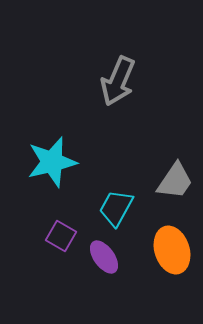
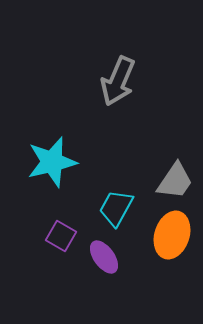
orange ellipse: moved 15 px up; rotated 36 degrees clockwise
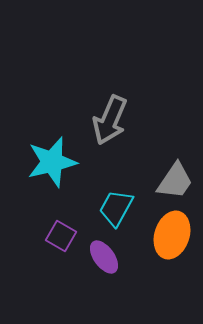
gray arrow: moved 8 px left, 39 px down
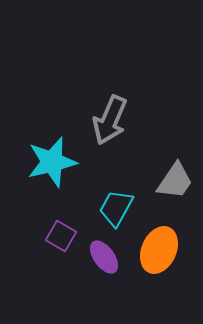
orange ellipse: moved 13 px left, 15 px down; rotated 6 degrees clockwise
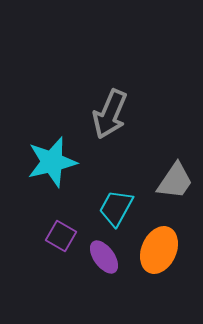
gray arrow: moved 6 px up
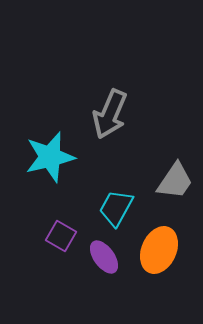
cyan star: moved 2 px left, 5 px up
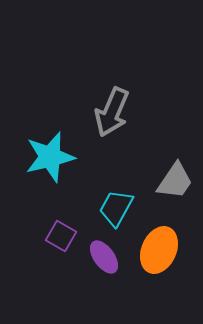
gray arrow: moved 2 px right, 2 px up
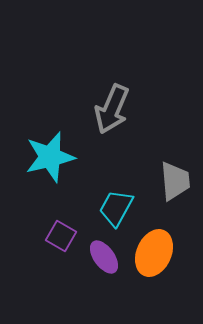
gray arrow: moved 3 px up
gray trapezoid: rotated 39 degrees counterclockwise
orange ellipse: moved 5 px left, 3 px down
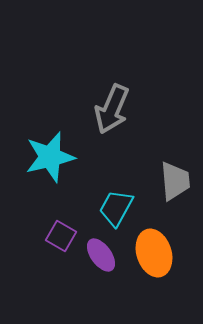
orange ellipse: rotated 42 degrees counterclockwise
purple ellipse: moved 3 px left, 2 px up
